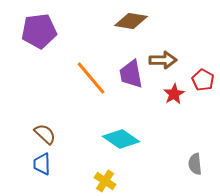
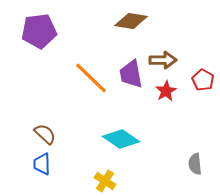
orange line: rotated 6 degrees counterclockwise
red star: moved 8 px left, 3 px up
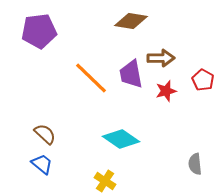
brown arrow: moved 2 px left, 2 px up
red star: rotated 15 degrees clockwise
blue trapezoid: rotated 130 degrees clockwise
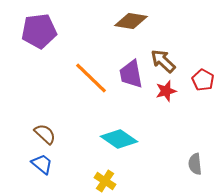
brown arrow: moved 2 px right, 3 px down; rotated 136 degrees counterclockwise
cyan diamond: moved 2 px left
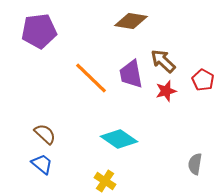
gray semicircle: rotated 15 degrees clockwise
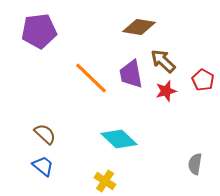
brown diamond: moved 8 px right, 6 px down
cyan diamond: rotated 9 degrees clockwise
blue trapezoid: moved 1 px right, 2 px down
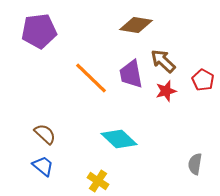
brown diamond: moved 3 px left, 2 px up
yellow cross: moved 7 px left
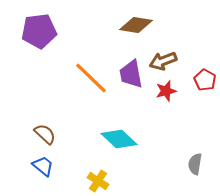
brown arrow: rotated 64 degrees counterclockwise
red pentagon: moved 2 px right
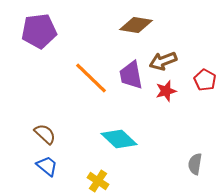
purple trapezoid: moved 1 px down
blue trapezoid: moved 4 px right
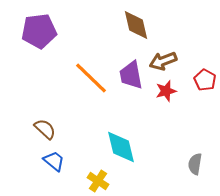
brown diamond: rotated 68 degrees clockwise
brown semicircle: moved 5 px up
cyan diamond: moved 2 px right, 8 px down; rotated 33 degrees clockwise
blue trapezoid: moved 7 px right, 5 px up
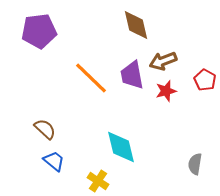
purple trapezoid: moved 1 px right
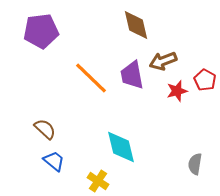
purple pentagon: moved 2 px right
red star: moved 11 px right
